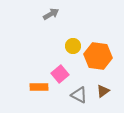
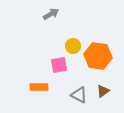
pink square: moved 1 px left, 9 px up; rotated 30 degrees clockwise
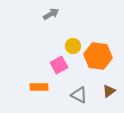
pink square: rotated 18 degrees counterclockwise
brown triangle: moved 6 px right
